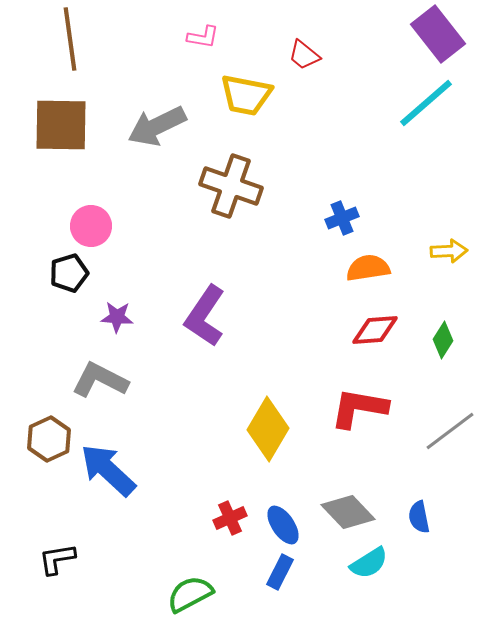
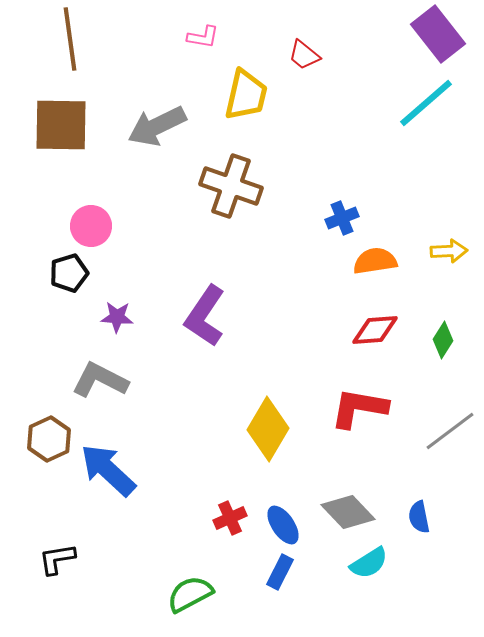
yellow trapezoid: rotated 88 degrees counterclockwise
orange semicircle: moved 7 px right, 7 px up
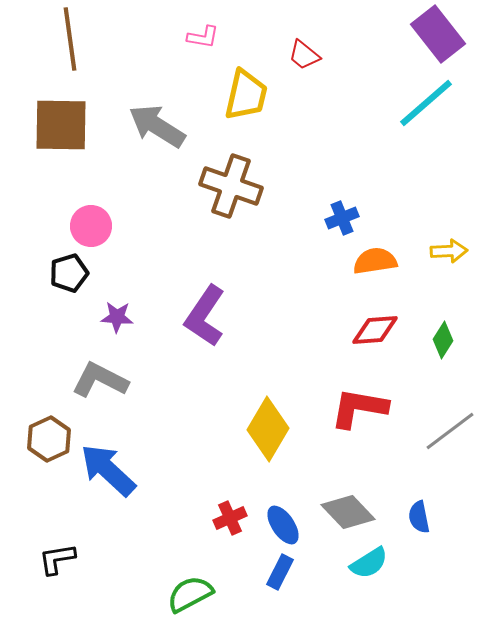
gray arrow: rotated 58 degrees clockwise
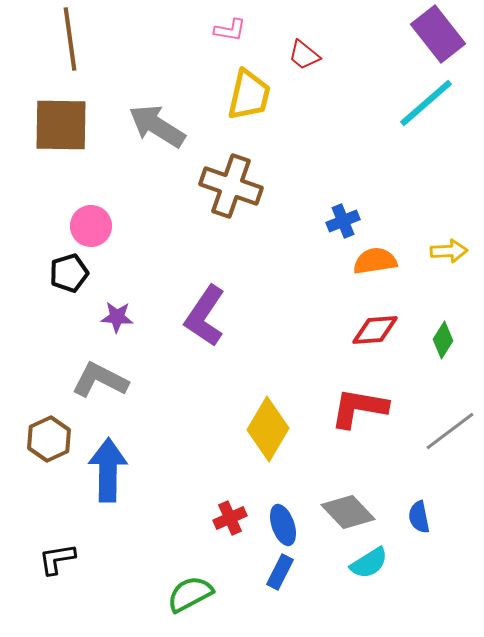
pink L-shape: moved 27 px right, 7 px up
yellow trapezoid: moved 3 px right
blue cross: moved 1 px right, 3 px down
blue arrow: rotated 48 degrees clockwise
blue ellipse: rotated 15 degrees clockwise
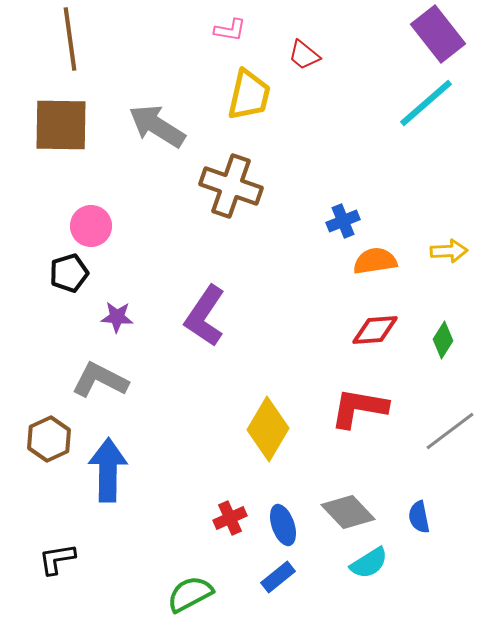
blue rectangle: moved 2 px left, 5 px down; rotated 24 degrees clockwise
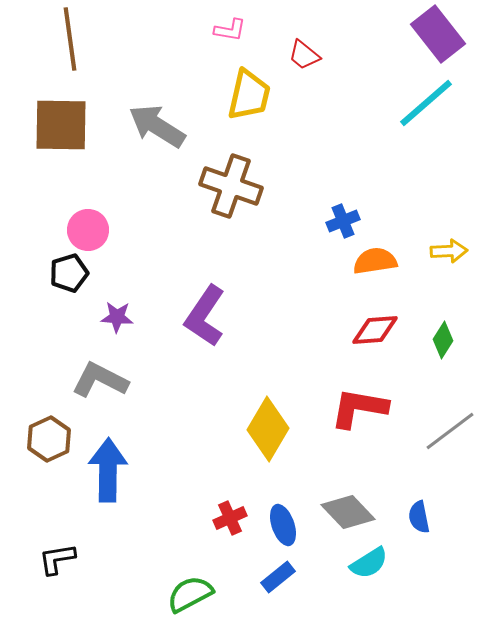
pink circle: moved 3 px left, 4 px down
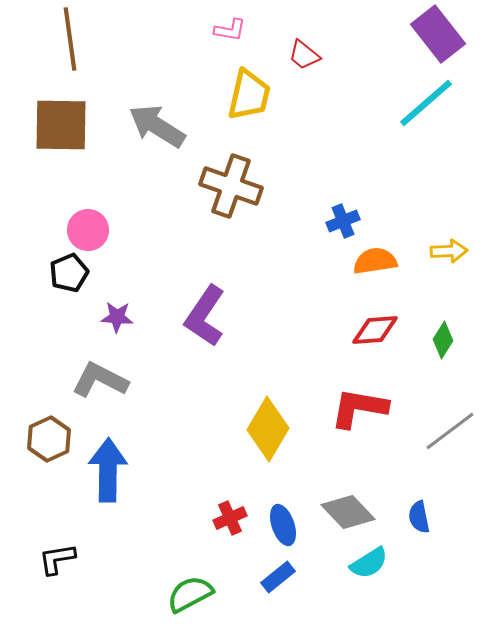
black pentagon: rotated 6 degrees counterclockwise
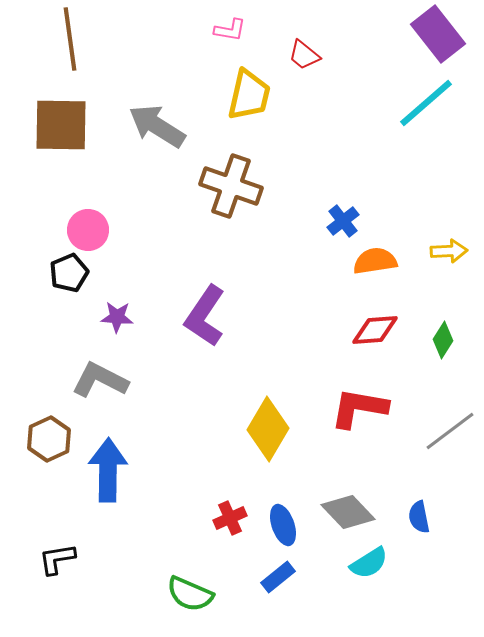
blue cross: rotated 16 degrees counterclockwise
green semicircle: rotated 129 degrees counterclockwise
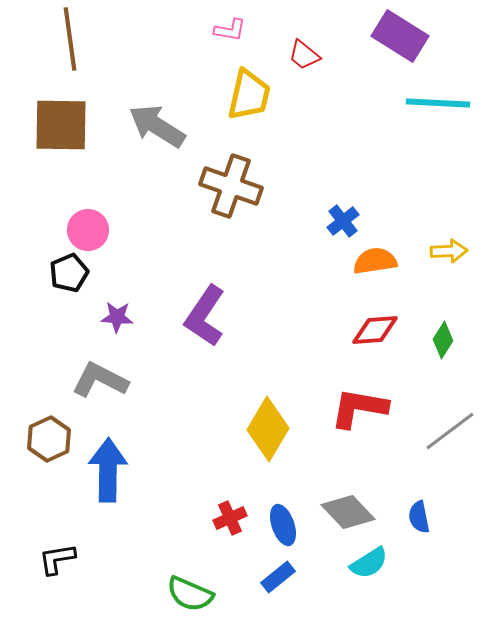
purple rectangle: moved 38 px left, 2 px down; rotated 20 degrees counterclockwise
cyan line: moved 12 px right; rotated 44 degrees clockwise
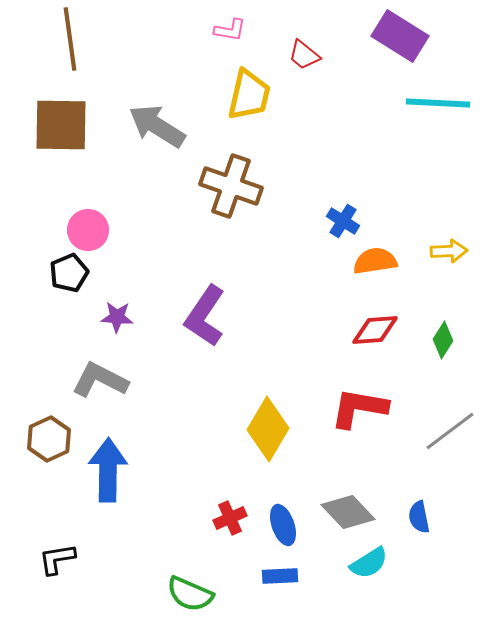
blue cross: rotated 20 degrees counterclockwise
blue rectangle: moved 2 px right, 1 px up; rotated 36 degrees clockwise
